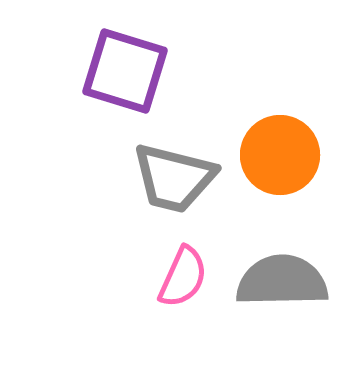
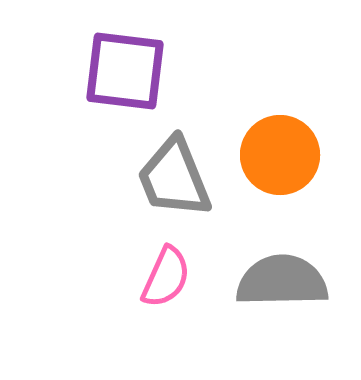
purple square: rotated 10 degrees counterclockwise
gray trapezoid: rotated 54 degrees clockwise
pink semicircle: moved 17 px left
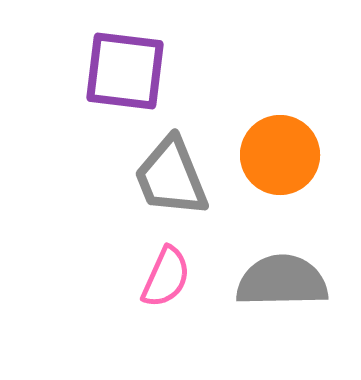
gray trapezoid: moved 3 px left, 1 px up
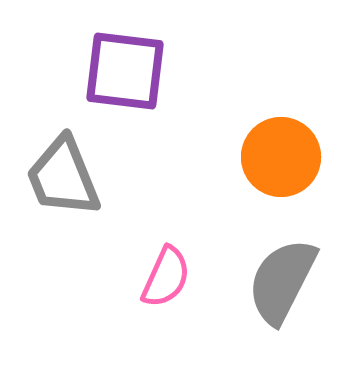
orange circle: moved 1 px right, 2 px down
gray trapezoid: moved 108 px left
gray semicircle: rotated 62 degrees counterclockwise
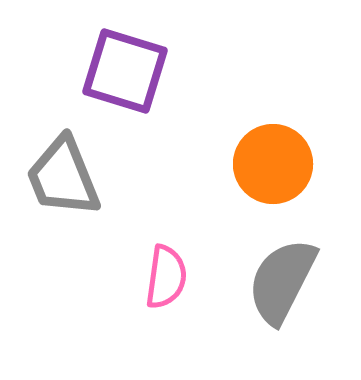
purple square: rotated 10 degrees clockwise
orange circle: moved 8 px left, 7 px down
pink semicircle: rotated 16 degrees counterclockwise
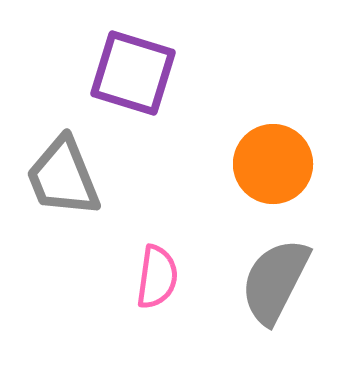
purple square: moved 8 px right, 2 px down
pink semicircle: moved 9 px left
gray semicircle: moved 7 px left
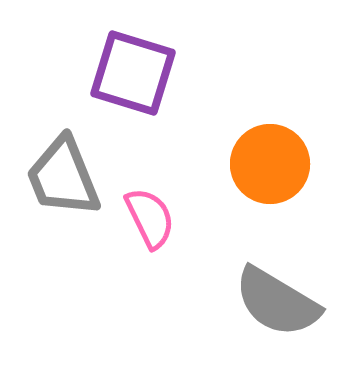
orange circle: moved 3 px left
pink semicircle: moved 7 px left, 59 px up; rotated 34 degrees counterclockwise
gray semicircle: moved 2 px right, 21 px down; rotated 86 degrees counterclockwise
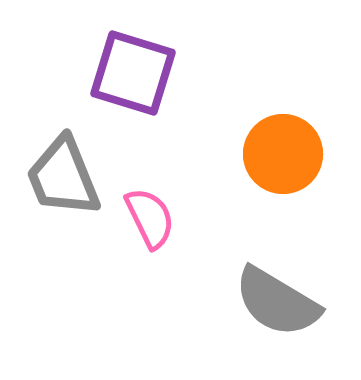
orange circle: moved 13 px right, 10 px up
